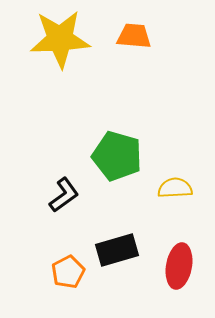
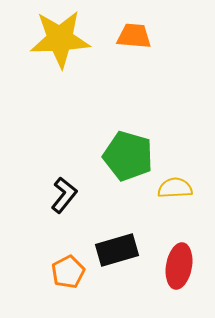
green pentagon: moved 11 px right
black L-shape: rotated 15 degrees counterclockwise
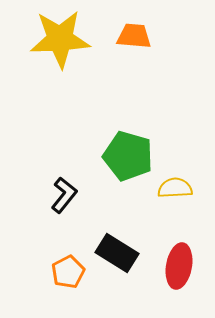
black rectangle: moved 3 px down; rotated 48 degrees clockwise
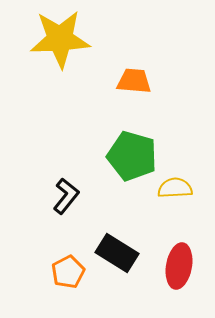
orange trapezoid: moved 45 px down
green pentagon: moved 4 px right
black L-shape: moved 2 px right, 1 px down
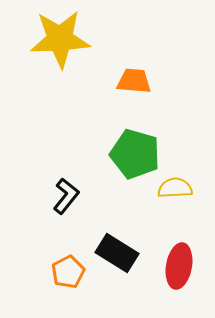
green pentagon: moved 3 px right, 2 px up
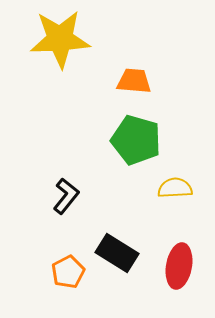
green pentagon: moved 1 px right, 14 px up
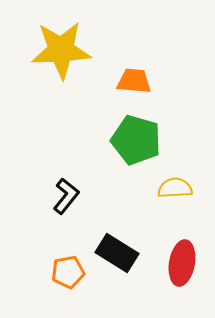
yellow star: moved 1 px right, 11 px down
red ellipse: moved 3 px right, 3 px up
orange pentagon: rotated 16 degrees clockwise
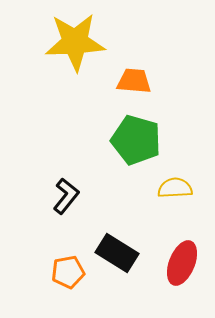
yellow star: moved 14 px right, 8 px up
red ellipse: rotated 12 degrees clockwise
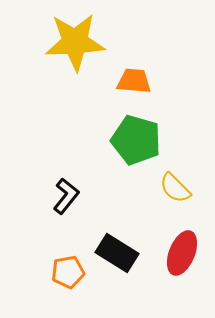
yellow semicircle: rotated 132 degrees counterclockwise
red ellipse: moved 10 px up
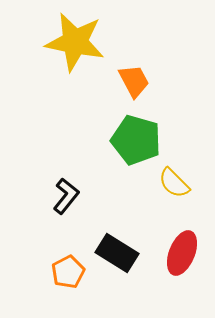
yellow star: rotated 14 degrees clockwise
orange trapezoid: rotated 57 degrees clockwise
yellow semicircle: moved 1 px left, 5 px up
orange pentagon: rotated 16 degrees counterclockwise
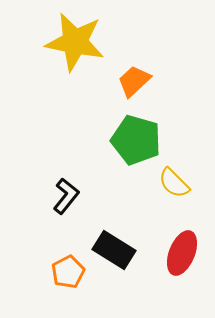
orange trapezoid: rotated 105 degrees counterclockwise
black rectangle: moved 3 px left, 3 px up
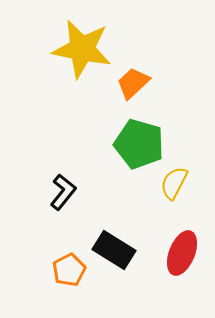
yellow star: moved 7 px right, 7 px down
orange trapezoid: moved 1 px left, 2 px down
green pentagon: moved 3 px right, 4 px down
yellow semicircle: rotated 72 degrees clockwise
black L-shape: moved 3 px left, 4 px up
orange pentagon: moved 1 px right, 2 px up
